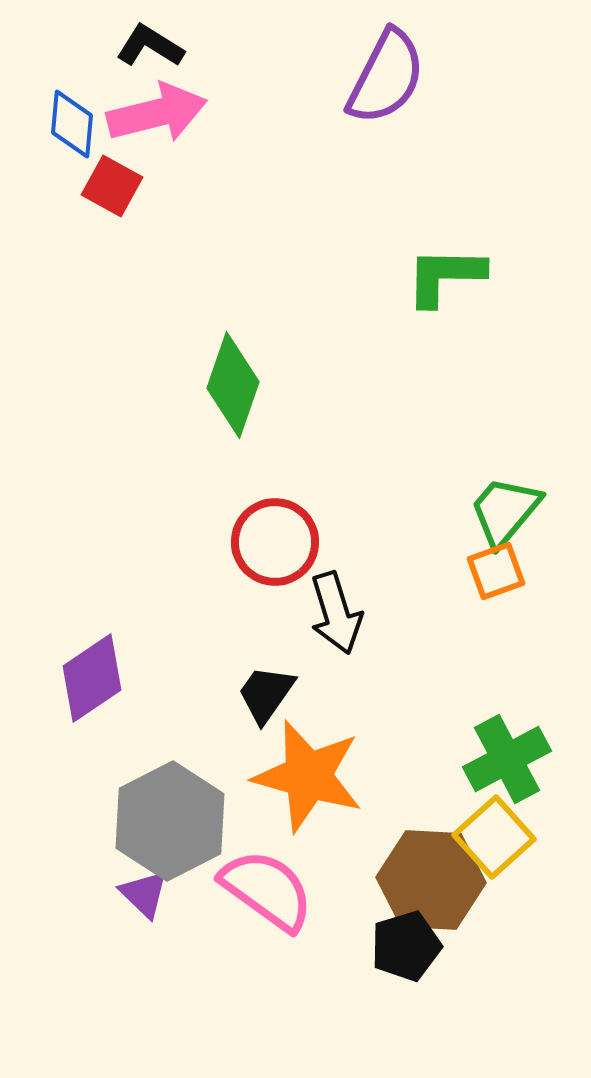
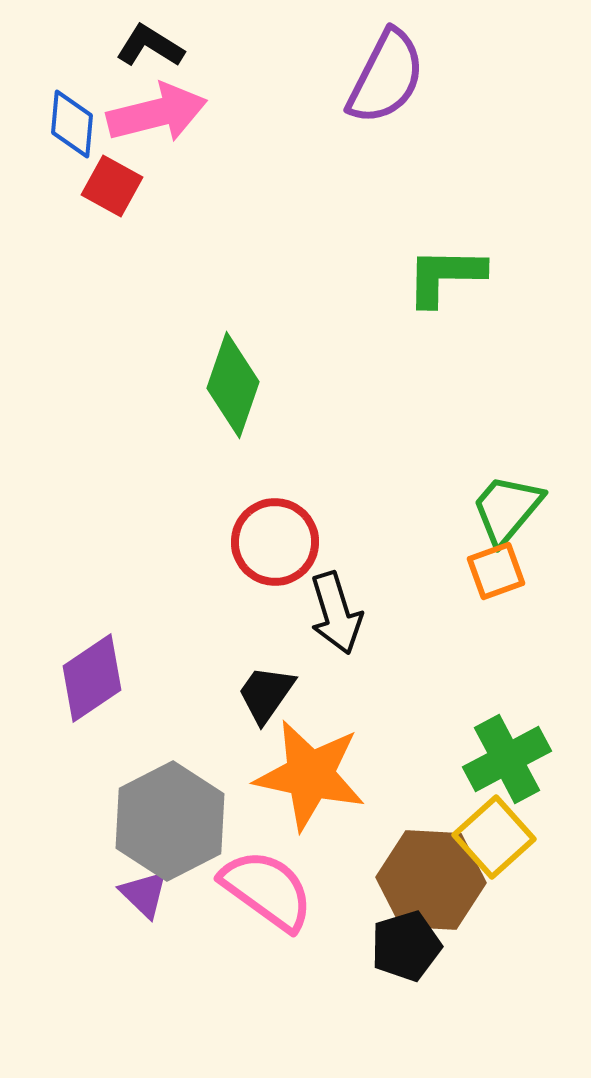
green trapezoid: moved 2 px right, 2 px up
orange star: moved 2 px right, 1 px up; rotated 4 degrees counterclockwise
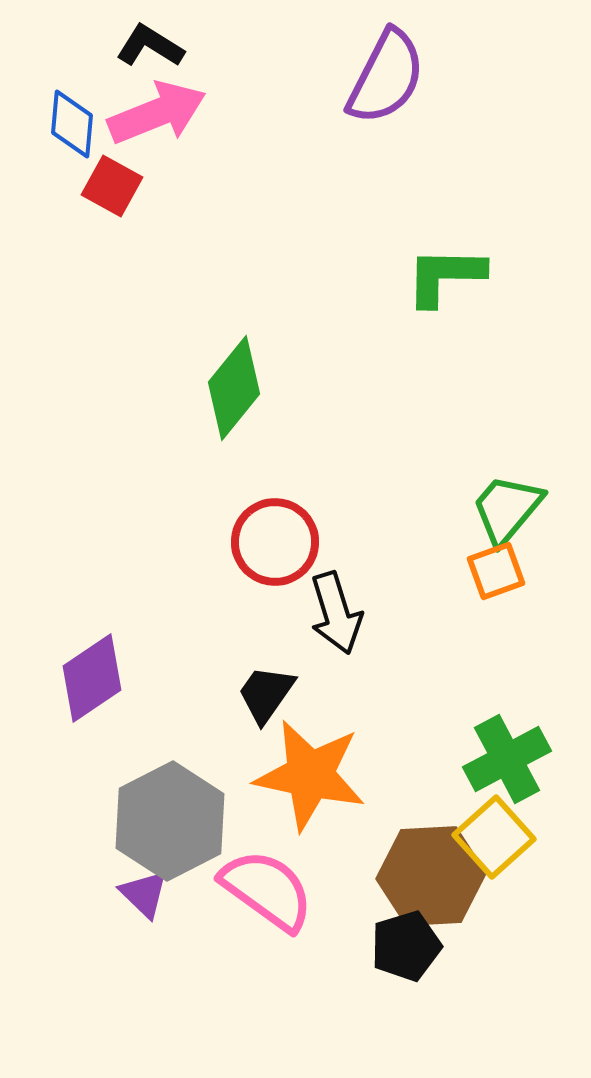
pink arrow: rotated 8 degrees counterclockwise
green diamond: moved 1 px right, 3 px down; rotated 20 degrees clockwise
brown hexagon: moved 4 px up; rotated 6 degrees counterclockwise
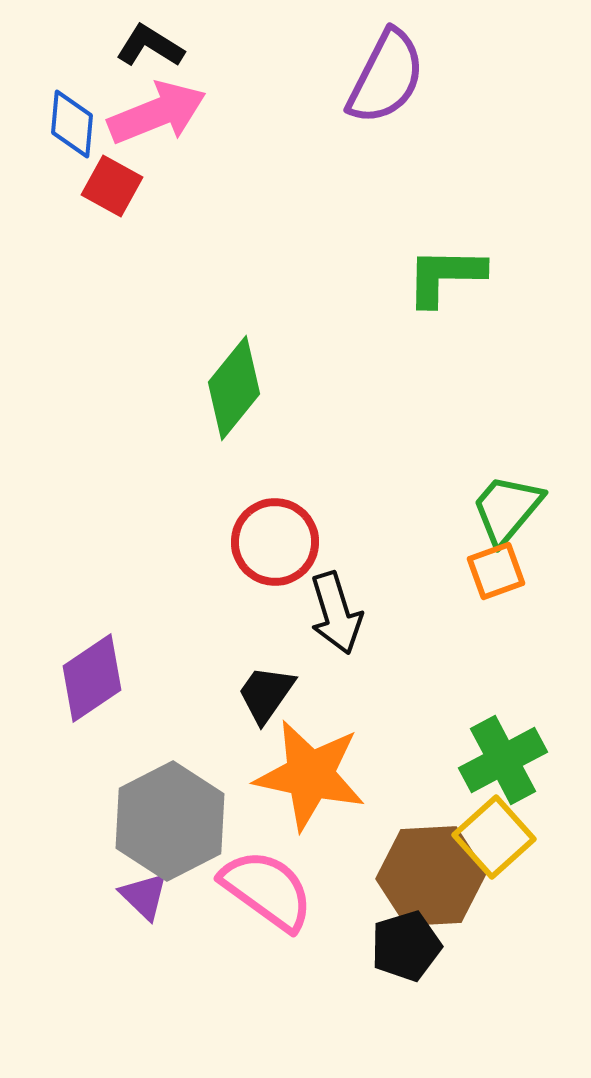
green cross: moved 4 px left, 1 px down
purple triangle: moved 2 px down
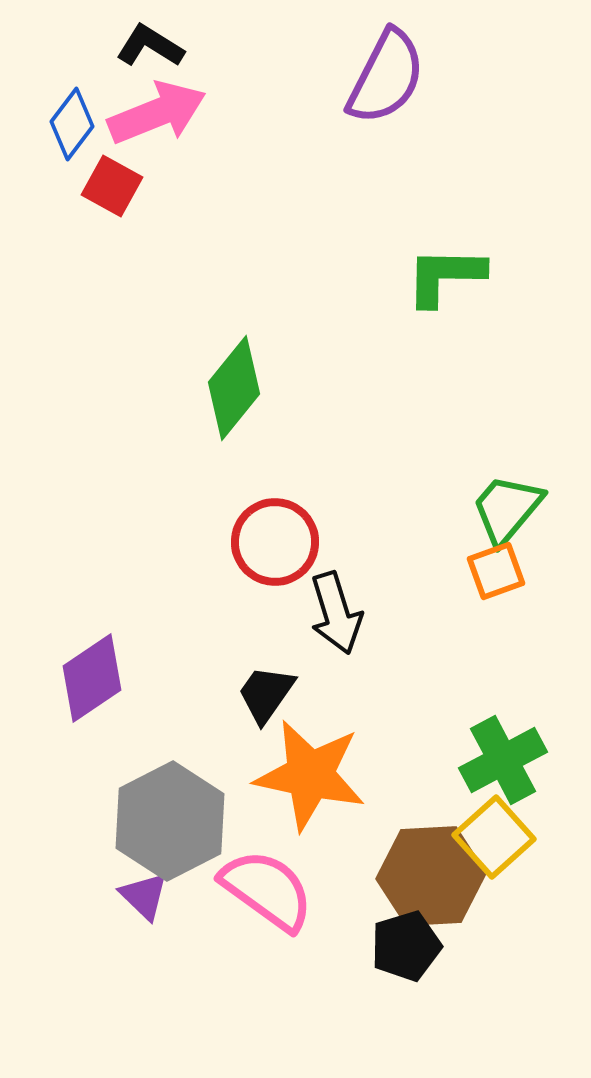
blue diamond: rotated 32 degrees clockwise
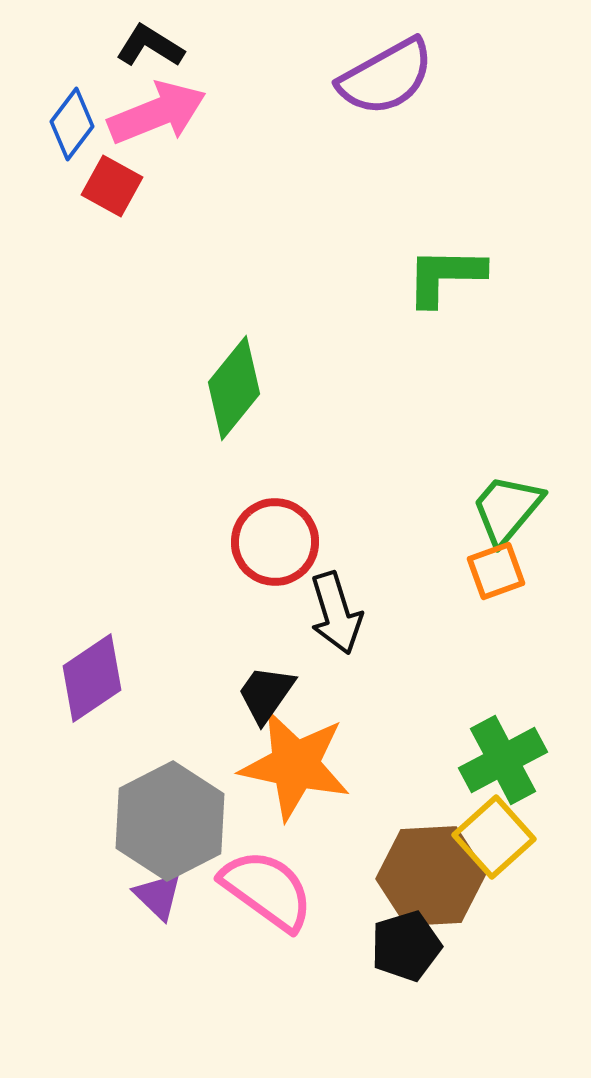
purple semicircle: rotated 34 degrees clockwise
orange star: moved 15 px left, 10 px up
purple triangle: moved 14 px right
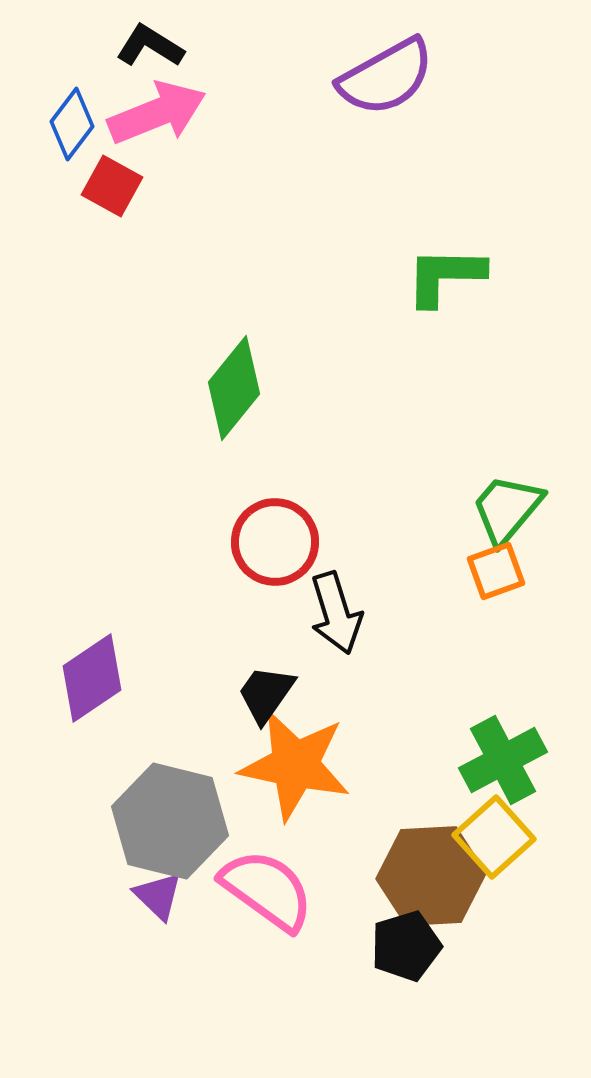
gray hexagon: rotated 19 degrees counterclockwise
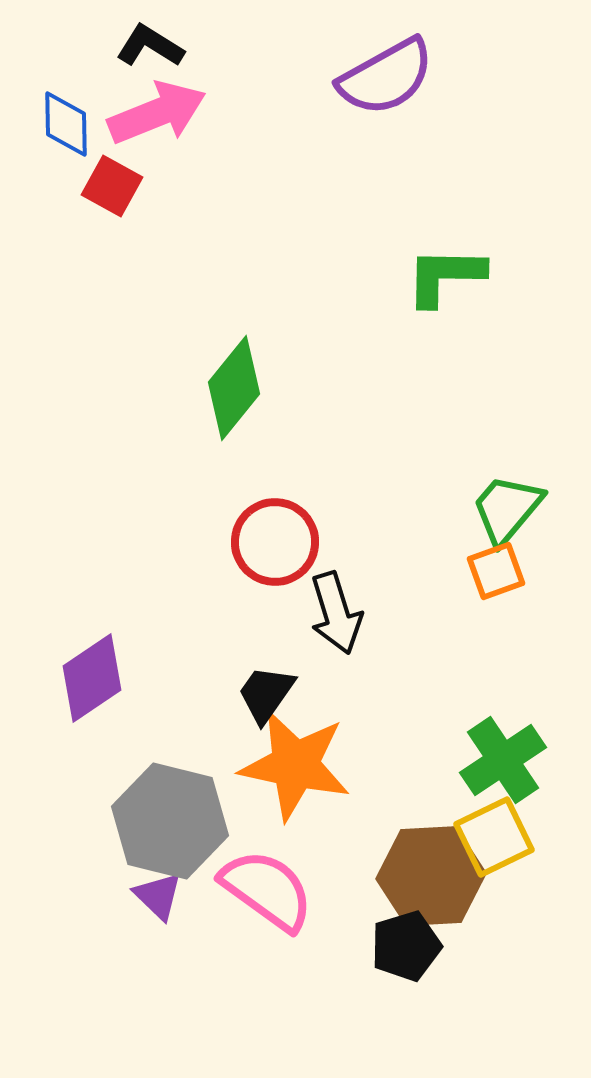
blue diamond: moved 6 px left; rotated 38 degrees counterclockwise
green cross: rotated 6 degrees counterclockwise
yellow square: rotated 16 degrees clockwise
